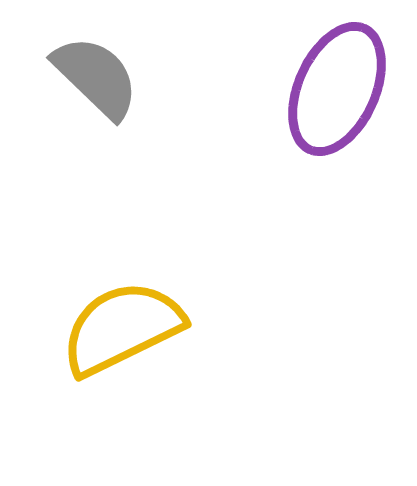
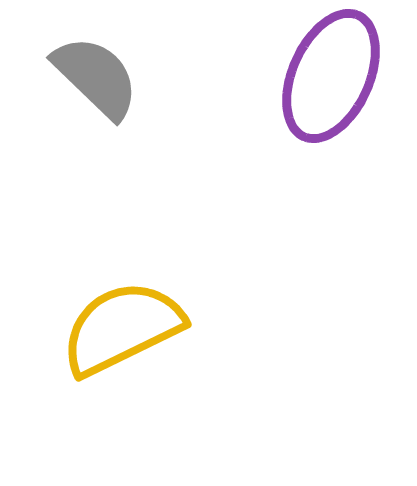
purple ellipse: moved 6 px left, 13 px up
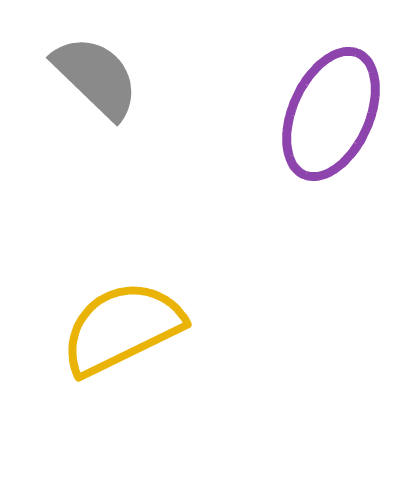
purple ellipse: moved 38 px down
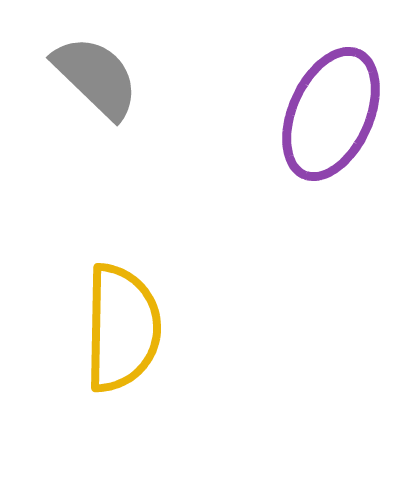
yellow semicircle: rotated 117 degrees clockwise
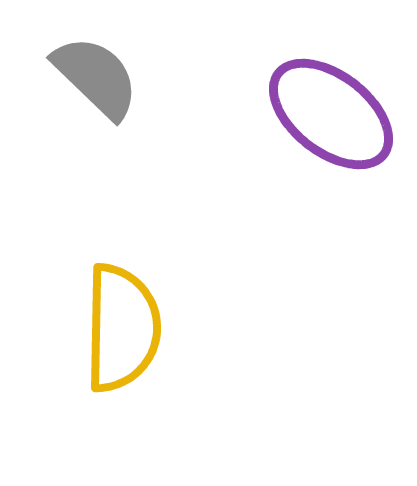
purple ellipse: rotated 76 degrees counterclockwise
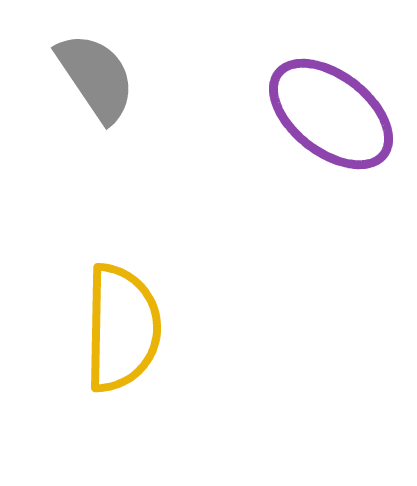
gray semicircle: rotated 12 degrees clockwise
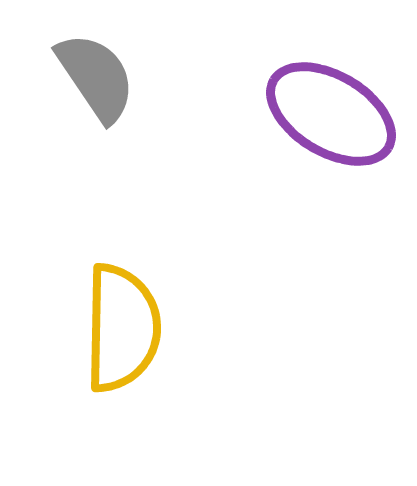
purple ellipse: rotated 7 degrees counterclockwise
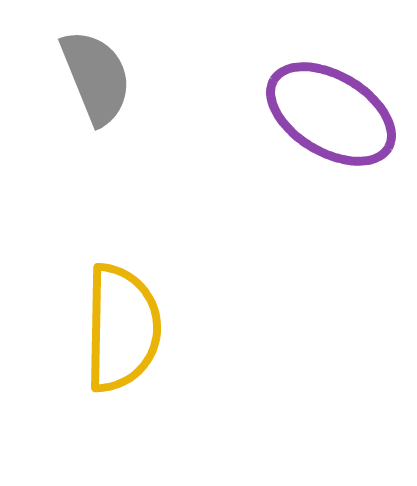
gray semicircle: rotated 12 degrees clockwise
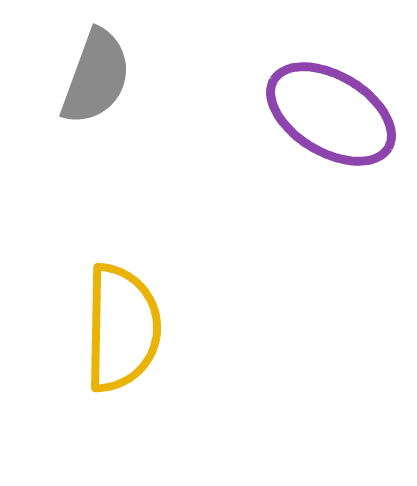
gray semicircle: rotated 42 degrees clockwise
